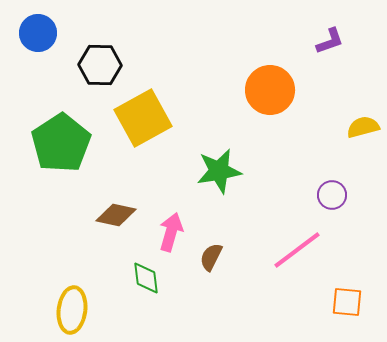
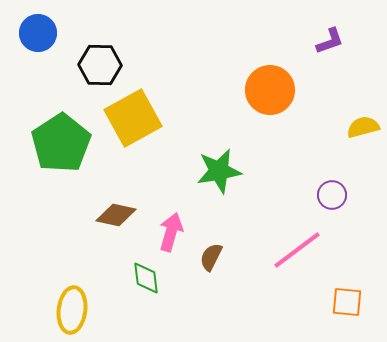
yellow square: moved 10 px left
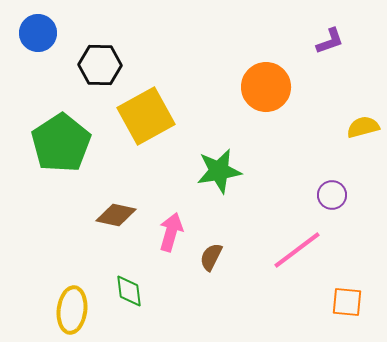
orange circle: moved 4 px left, 3 px up
yellow square: moved 13 px right, 2 px up
green diamond: moved 17 px left, 13 px down
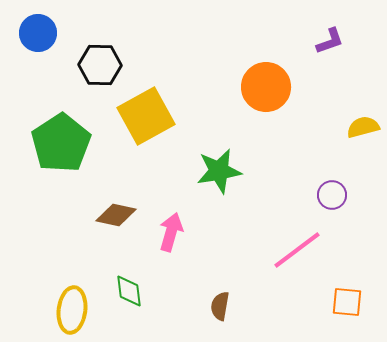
brown semicircle: moved 9 px right, 49 px down; rotated 16 degrees counterclockwise
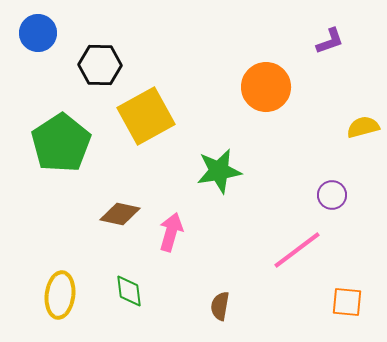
brown diamond: moved 4 px right, 1 px up
yellow ellipse: moved 12 px left, 15 px up
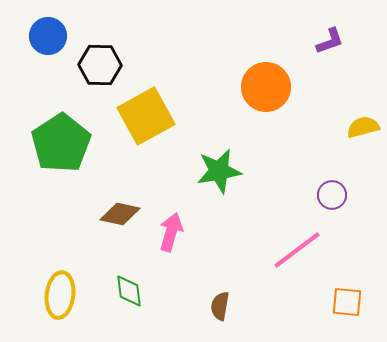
blue circle: moved 10 px right, 3 px down
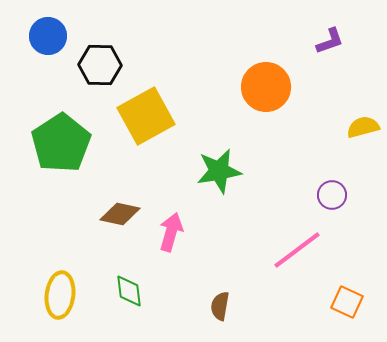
orange square: rotated 20 degrees clockwise
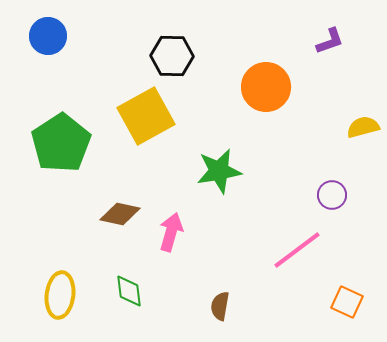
black hexagon: moved 72 px right, 9 px up
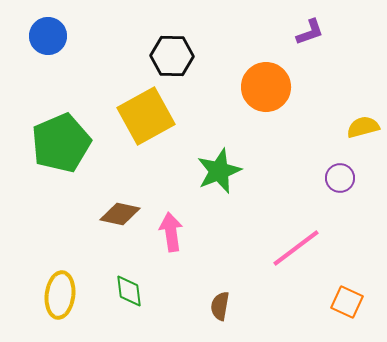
purple L-shape: moved 20 px left, 9 px up
green pentagon: rotated 10 degrees clockwise
green star: rotated 12 degrees counterclockwise
purple circle: moved 8 px right, 17 px up
pink arrow: rotated 24 degrees counterclockwise
pink line: moved 1 px left, 2 px up
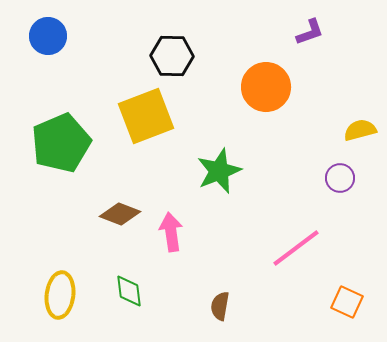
yellow square: rotated 8 degrees clockwise
yellow semicircle: moved 3 px left, 3 px down
brown diamond: rotated 9 degrees clockwise
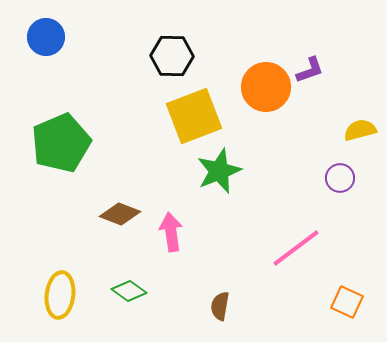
purple L-shape: moved 38 px down
blue circle: moved 2 px left, 1 px down
yellow square: moved 48 px right
green diamond: rotated 48 degrees counterclockwise
